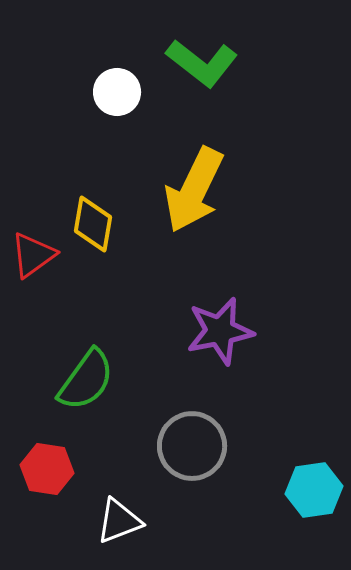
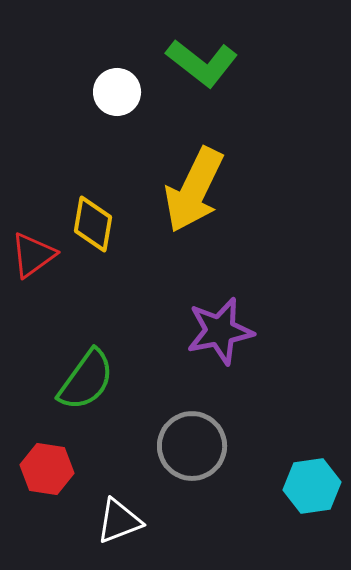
cyan hexagon: moved 2 px left, 4 px up
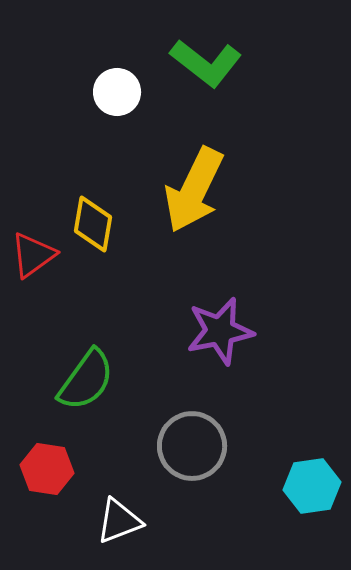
green L-shape: moved 4 px right
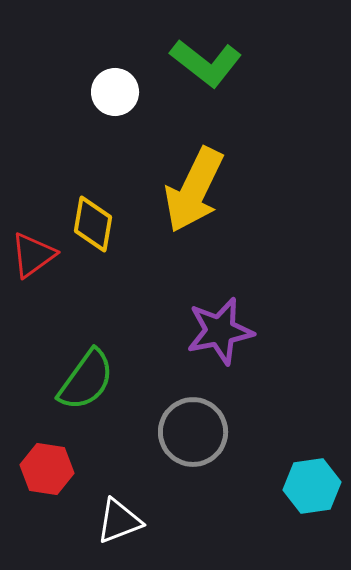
white circle: moved 2 px left
gray circle: moved 1 px right, 14 px up
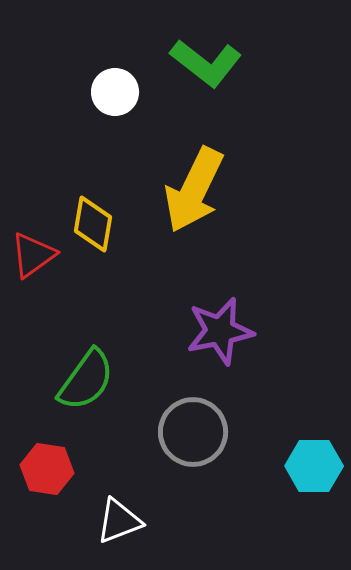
cyan hexagon: moved 2 px right, 20 px up; rotated 8 degrees clockwise
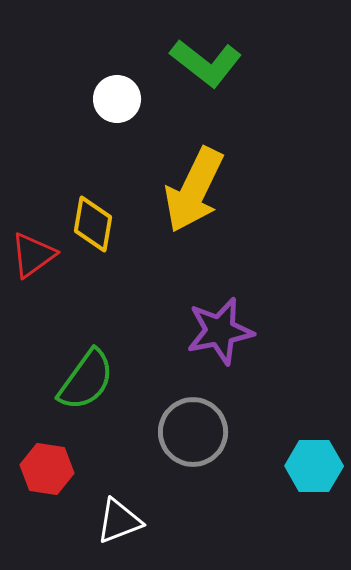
white circle: moved 2 px right, 7 px down
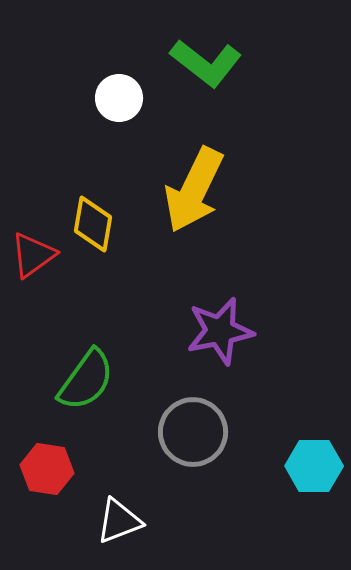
white circle: moved 2 px right, 1 px up
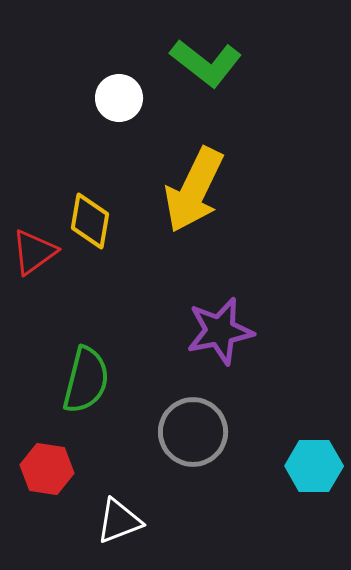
yellow diamond: moved 3 px left, 3 px up
red triangle: moved 1 px right, 3 px up
green semicircle: rotated 22 degrees counterclockwise
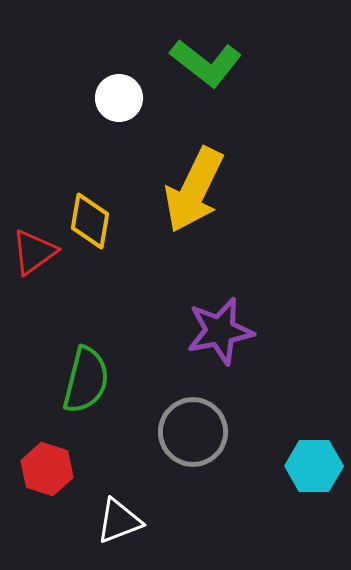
red hexagon: rotated 9 degrees clockwise
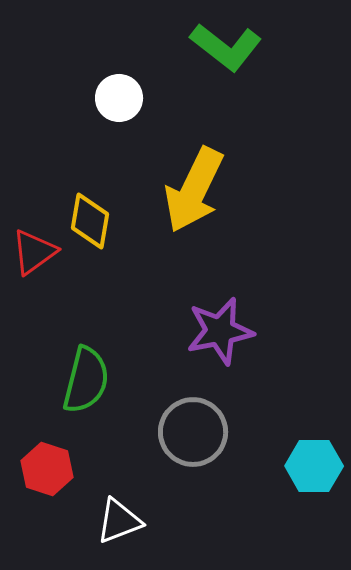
green L-shape: moved 20 px right, 16 px up
